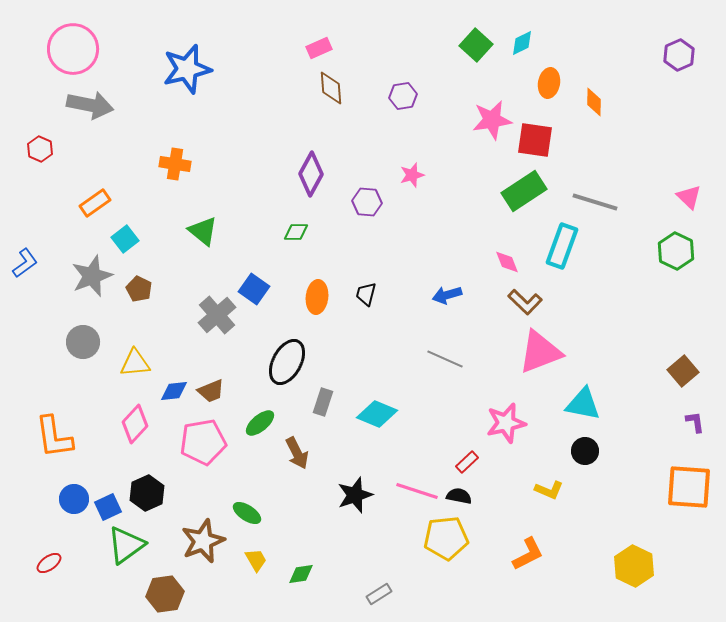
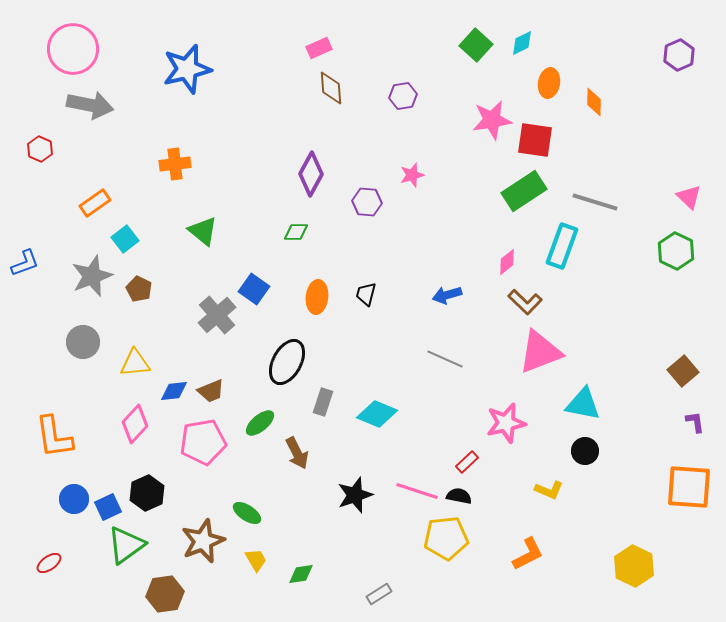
orange cross at (175, 164): rotated 16 degrees counterclockwise
pink diamond at (507, 262): rotated 72 degrees clockwise
blue L-shape at (25, 263): rotated 16 degrees clockwise
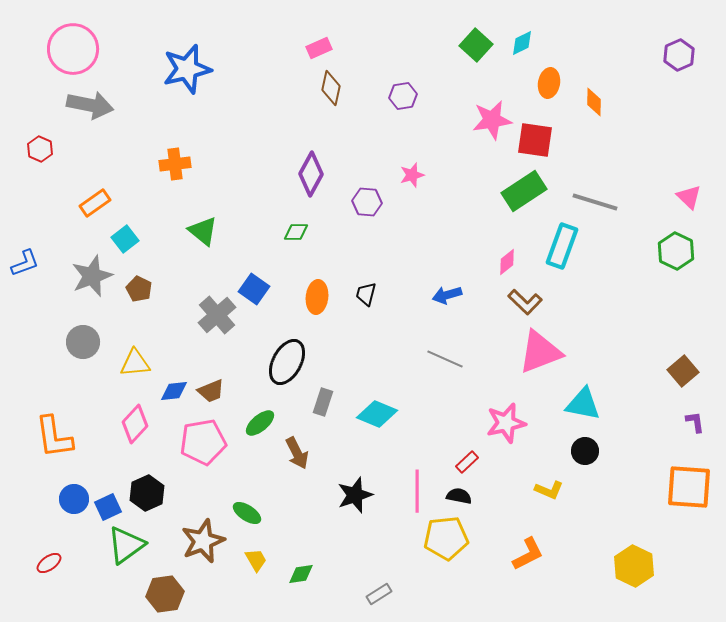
brown diamond at (331, 88): rotated 16 degrees clockwise
pink line at (417, 491): rotated 72 degrees clockwise
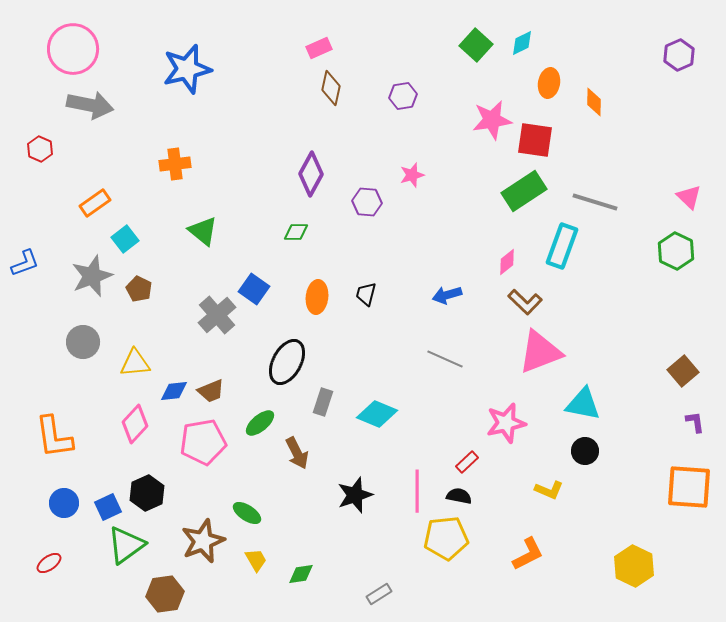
blue circle at (74, 499): moved 10 px left, 4 px down
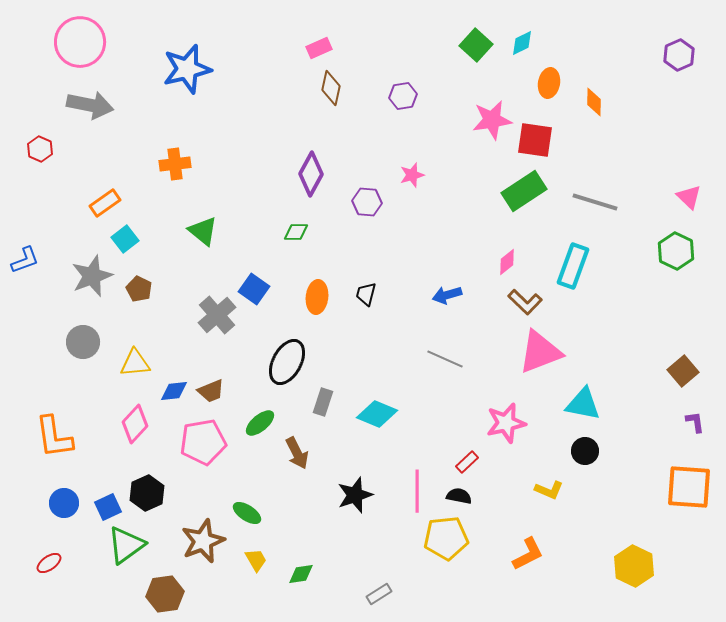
pink circle at (73, 49): moved 7 px right, 7 px up
orange rectangle at (95, 203): moved 10 px right
cyan rectangle at (562, 246): moved 11 px right, 20 px down
blue L-shape at (25, 263): moved 3 px up
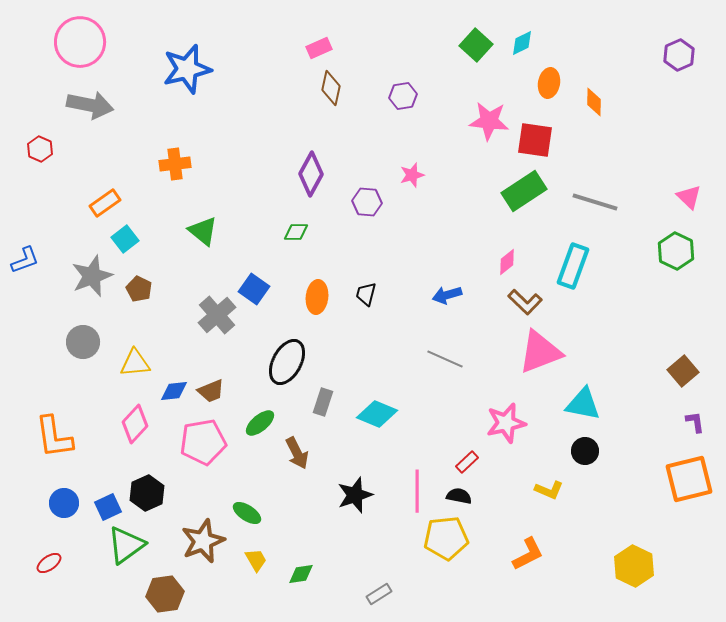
pink star at (492, 120): moved 3 px left, 1 px down; rotated 15 degrees clockwise
orange square at (689, 487): moved 8 px up; rotated 18 degrees counterclockwise
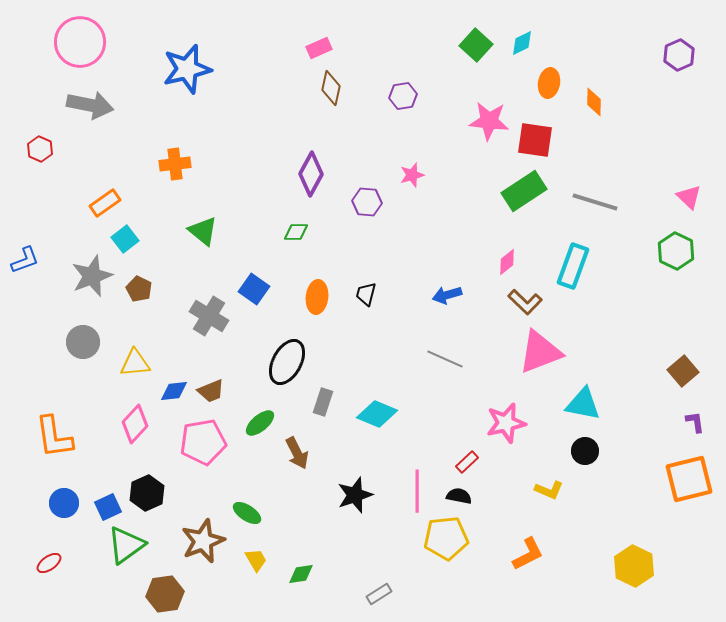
gray cross at (217, 315): moved 8 px left, 1 px down; rotated 18 degrees counterclockwise
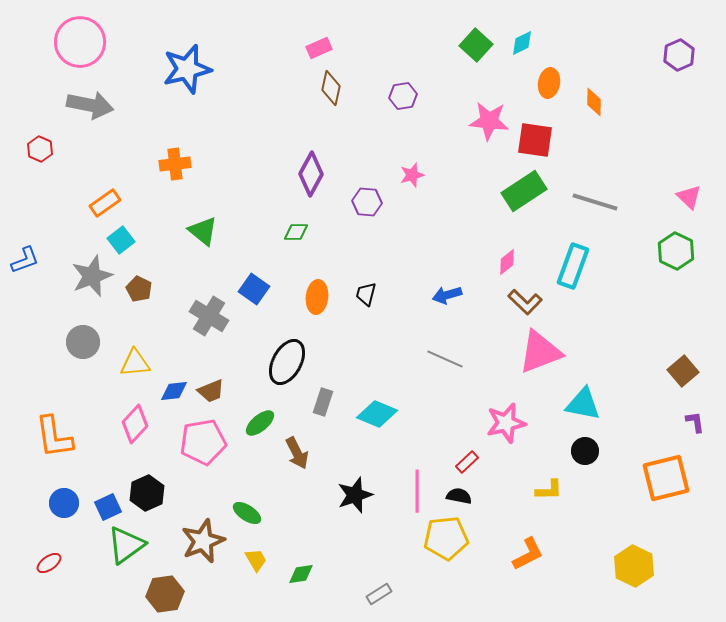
cyan square at (125, 239): moved 4 px left, 1 px down
orange square at (689, 479): moved 23 px left, 1 px up
yellow L-shape at (549, 490): rotated 24 degrees counterclockwise
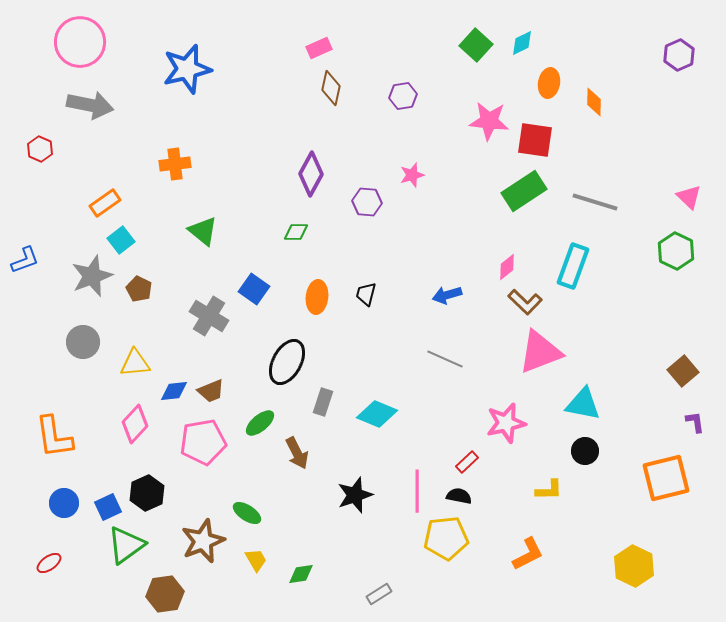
pink diamond at (507, 262): moved 5 px down
